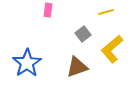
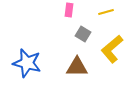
pink rectangle: moved 21 px right
gray square: rotated 21 degrees counterclockwise
blue star: rotated 24 degrees counterclockwise
brown triangle: rotated 20 degrees clockwise
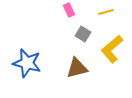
pink rectangle: rotated 32 degrees counterclockwise
brown triangle: moved 1 px down; rotated 15 degrees counterclockwise
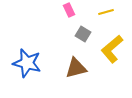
brown triangle: moved 1 px left
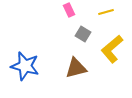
blue star: moved 2 px left, 3 px down
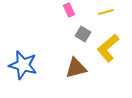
yellow L-shape: moved 4 px left, 1 px up
blue star: moved 2 px left, 1 px up
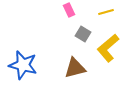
brown triangle: moved 1 px left
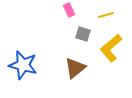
yellow line: moved 3 px down
gray square: rotated 14 degrees counterclockwise
yellow L-shape: moved 3 px right
brown triangle: rotated 25 degrees counterclockwise
